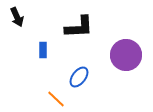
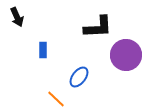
black L-shape: moved 19 px right
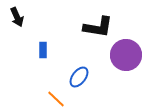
black L-shape: rotated 12 degrees clockwise
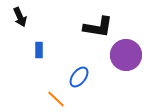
black arrow: moved 3 px right
blue rectangle: moved 4 px left
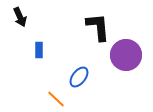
black L-shape: rotated 104 degrees counterclockwise
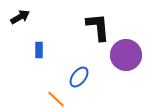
black arrow: rotated 96 degrees counterclockwise
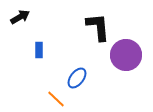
blue ellipse: moved 2 px left, 1 px down
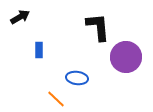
purple circle: moved 2 px down
blue ellipse: rotated 60 degrees clockwise
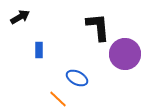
purple circle: moved 1 px left, 3 px up
blue ellipse: rotated 20 degrees clockwise
orange line: moved 2 px right
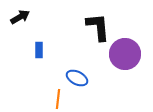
orange line: rotated 54 degrees clockwise
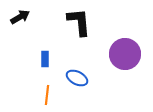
black L-shape: moved 19 px left, 5 px up
blue rectangle: moved 6 px right, 9 px down
orange line: moved 11 px left, 4 px up
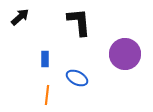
black arrow: rotated 12 degrees counterclockwise
